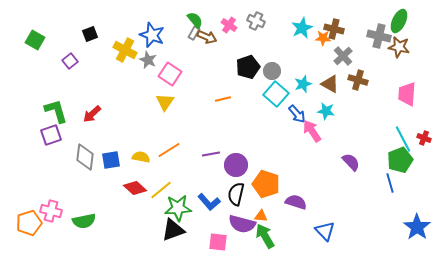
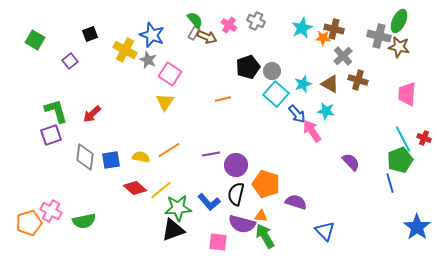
pink cross at (51, 211): rotated 15 degrees clockwise
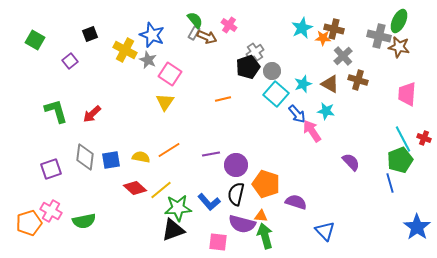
gray cross at (256, 21): moved 1 px left, 31 px down; rotated 30 degrees clockwise
purple square at (51, 135): moved 34 px down
green arrow at (265, 236): rotated 15 degrees clockwise
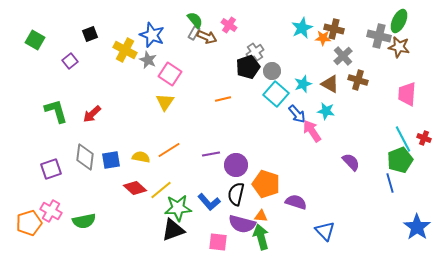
green arrow at (265, 236): moved 4 px left, 1 px down
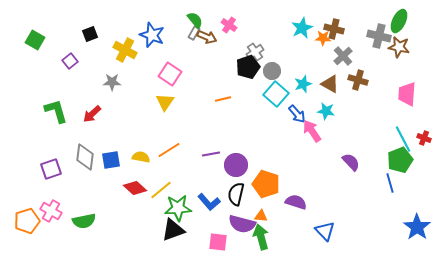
gray star at (148, 60): moved 36 px left, 22 px down; rotated 24 degrees counterclockwise
orange pentagon at (29, 223): moved 2 px left, 2 px up
